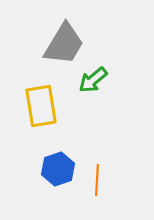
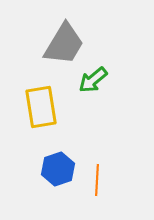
yellow rectangle: moved 1 px down
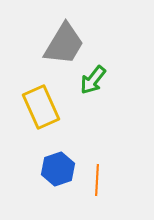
green arrow: rotated 12 degrees counterclockwise
yellow rectangle: rotated 15 degrees counterclockwise
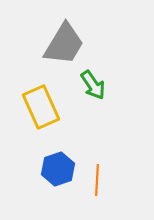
green arrow: moved 5 px down; rotated 72 degrees counterclockwise
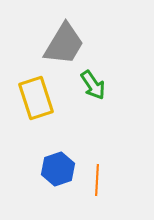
yellow rectangle: moved 5 px left, 9 px up; rotated 6 degrees clockwise
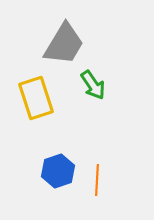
blue hexagon: moved 2 px down
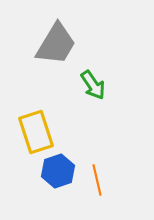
gray trapezoid: moved 8 px left
yellow rectangle: moved 34 px down
orange line: rotated 16 degrees counterclockwise
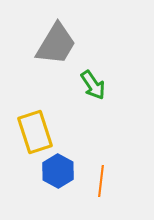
yellow rectangle: moved 1 px left
blue hexagon: rotated 12 degrees counterclockwise
orange line: moved 4 px right, 1 px down; rotated 20 degrees clockwise
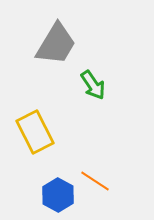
yellow rectangle: rotated 9 degrees counterclockwise
blue hexagon: moved 24 px down
orange line: moved 6 px left; rotated 64 degrees counterclockwise
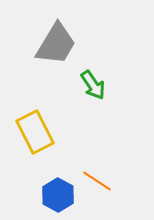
orange line: moved 2 px right
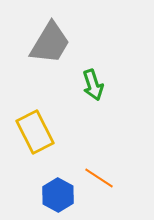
gray trapezoid: moved 6 px left, 1 px up
green arrow: rotated 16 degrees clockwise
orange line: moved 2 px right, 3 px up
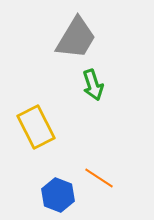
gray trapezoid: moved 26 px right, 5 px up
yellow rectangle: moved 1 px right, 5 px up
blue hexagon: rotated 8 degrees counterclockwise
